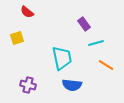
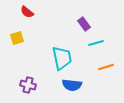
orange line: moved 2 px down; rotated 49 degrees counterclockwise
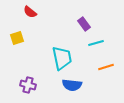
red semicircle: moved 3 px right
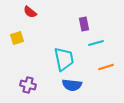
purple rectangle: rotated 24 degrees clockwise
cyan trapezoid: moved 2 px right, 1 px down
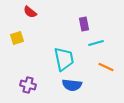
orange line: rotated 42 degrees clockwise
